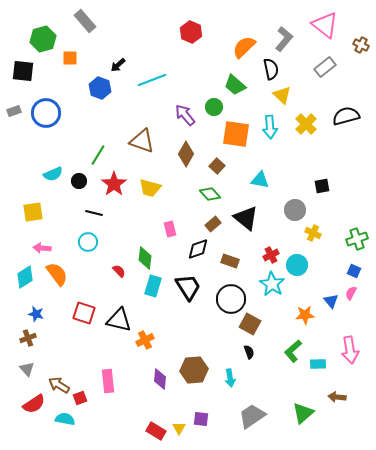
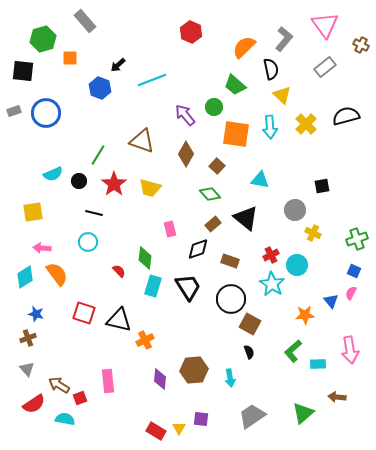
pink triangle at (325, 25): rotated 16 degrees clockwise
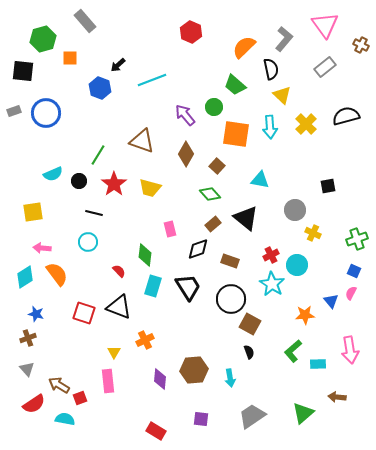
black square at (322, 186): moved 6 px right
green diamond at (145, 258): moved 3 px up
black triangle at (119, 320): moved 13 px up; rotated 8 degrees clockwise
yellow triangle at (179, 428): moved 65 px left, 76 px up
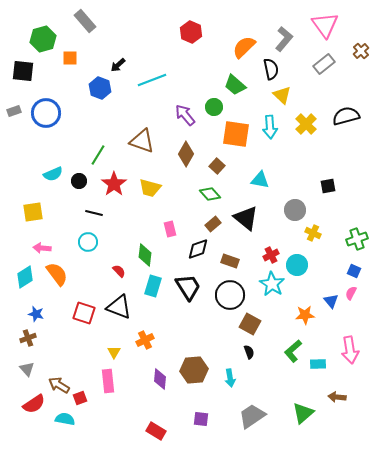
brown cross at (361, 45): moved 6 px down; rotated 21 degrees clockwise
gray rectangle at (325, 67): moved 1 px left, 3 px up
black circle at (231, 299): moved 1 px left, 4 px up
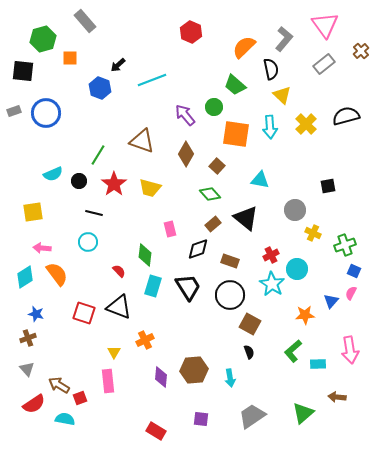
green cross at (357, 239): moved 12 px left, 6 px down
cyan circle at (297, 265): moved 4 px down
blue triangle at (331, 301): rotated 21 degrees clockwise
purple diamond at (160, 379): moved 1 px right, 2 px up
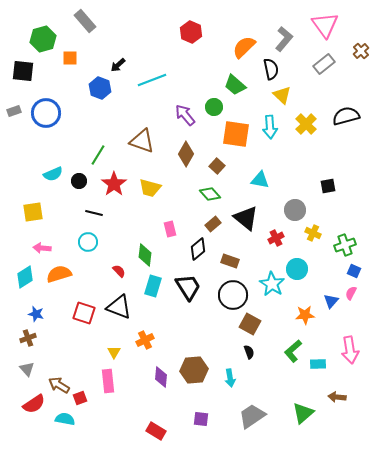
black diamond at (198, 249): rotated 20 degrees counterclockwise
red cross at (271, 255): moved 5 px right, 17 px up
orange semicircle at (57, 274): moved 2 px right; rotated 70 degrees counterclockwise
black circle at (230, 295): moved 3 px right
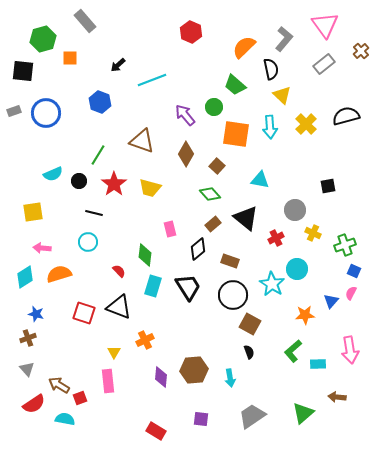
blue hexagon at (100, 88): moved 14 px down
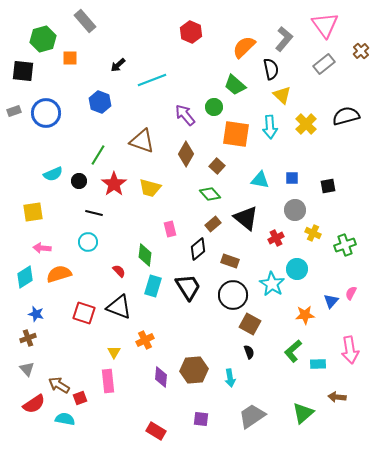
blue square at (354, 271): moved 62 px left, 93 px up; rotated 24 degrees counterclockwise
